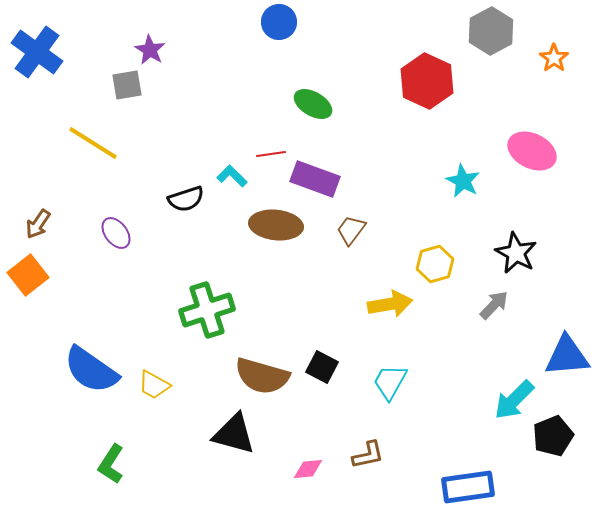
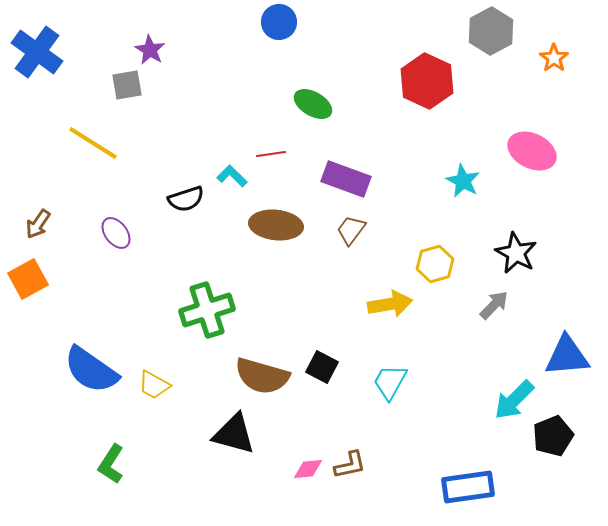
purple rectangle: moved 31 px right
orange square: moved 4 px down; rotated 9 degrees clockwise
brown L-shape: moved 18 px left, 10 px down
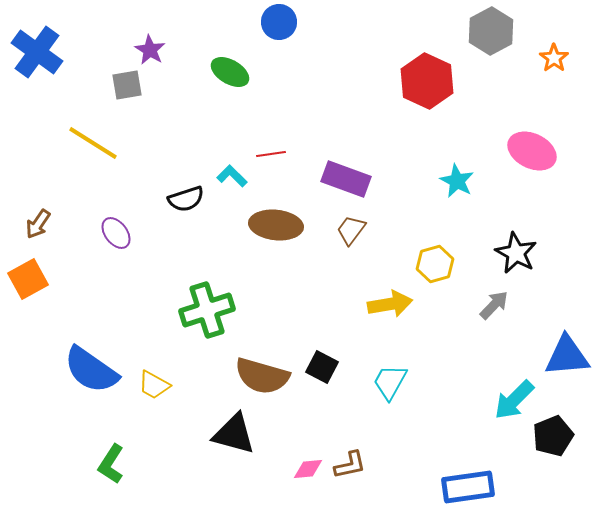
green ellipse: moved 83 px left, 32 px up
cyan star: moved 6 px left
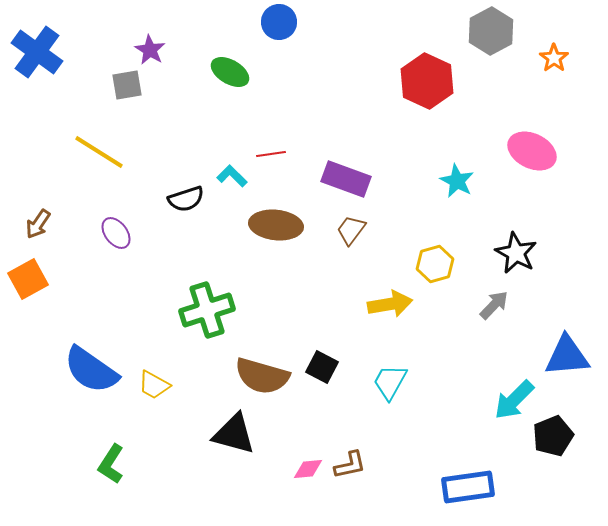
yellow line: moved 6 px right, 9 px down
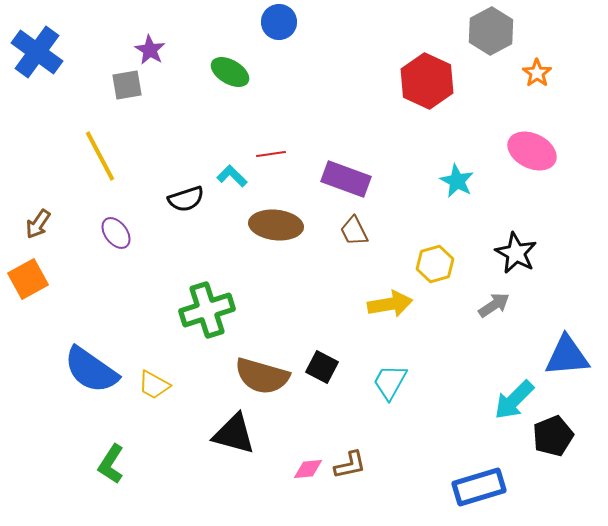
orange star: moved 17 px left, 15 px down
yellow line: moved 1 px right, 4 px down; rotated 30 degrees clockwise
brown trapezoid: moved 3 px right, 1 px down; rotated 64 degrees counterclockwise
gray arrow: rotated 12 degrees clockwise
blue rectangle: moved 11 px right; rotated 9 degrees counterclockwise
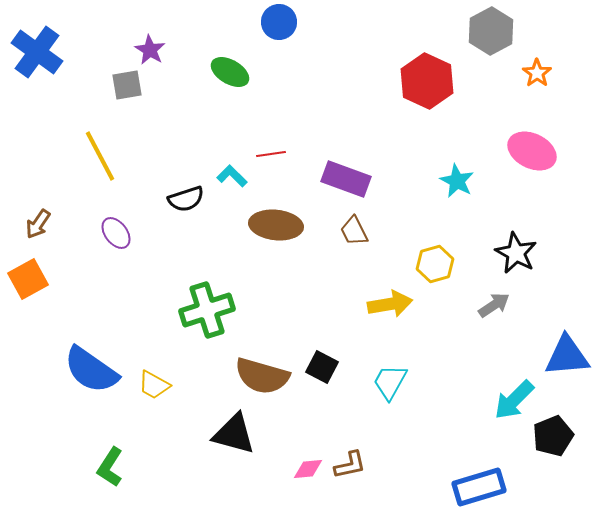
green L-shape: moved 1 px left, 3 px down
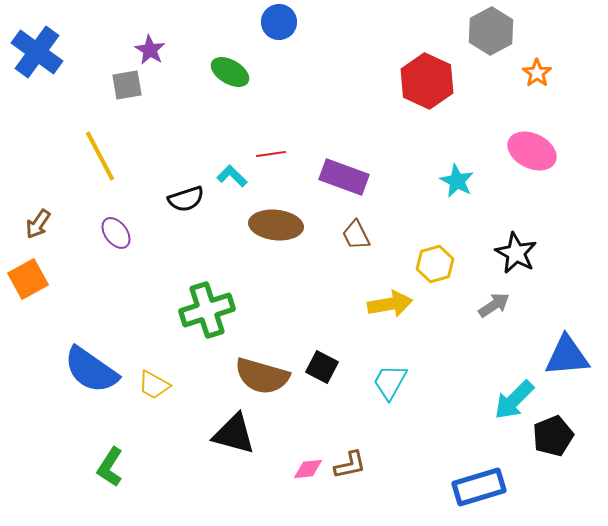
purple rectangle: moved 2 px left, 2 px up
brown trapezoid: moved 2 px right, 4 px down
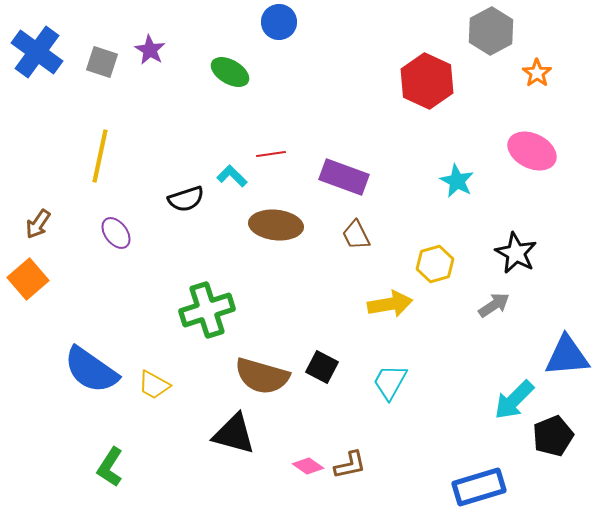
gray square: moved 25 px left, 23 px up; rotated 28 degrees clockwise
yellow line: rotated 40 degrees clockwise
orange square: rotated 12 degrees counterclockwise
pink diamond: moved 3 px up; rotated 40 degrees clockwise
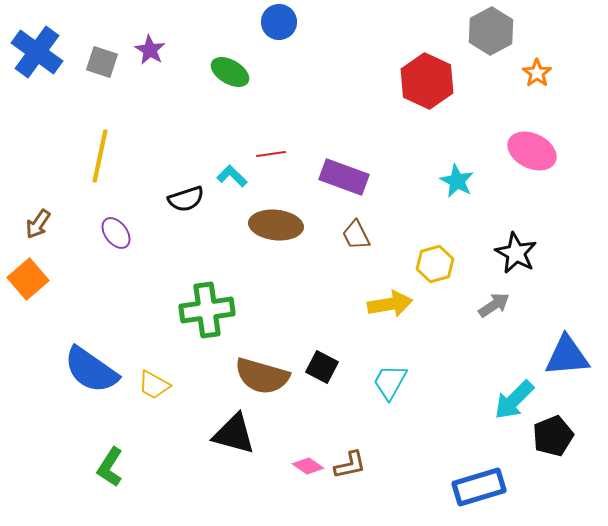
green cross: rotated 10 degrees clockwise
